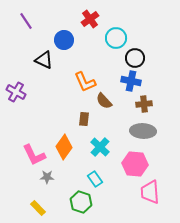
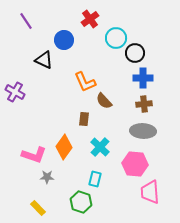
black circle: moved 5 px up
blue cross: moved 12 px right, 3 px up; rotated 12 degrees counterclockwise
purple cross: moved 1 px left
pink L-shape: rotated 45 degrees counterclockwise
cyan rectangle: rotated 49 degrees clockwise
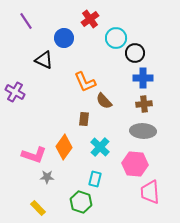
blue circle: moved 2 px up
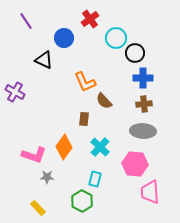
green hexagon: moved 1 px right, 1 px up; rotated 10 degrees clockwise
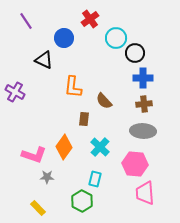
orange L-shape: moved 12 px left, 5 px down; rotated 30 degrees clockwise
pink trapezoid: moved 5 px left, 1 px down
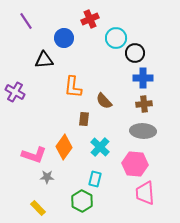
red cross: rotated 12 degrees clockwise
black triangle: rotated 30 degrees counterclockwise
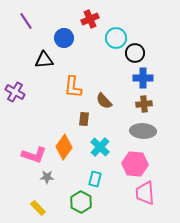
green hexagon: moved 1 px left, 1 px down
